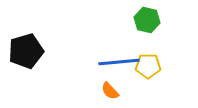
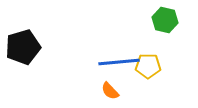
green hexagon: moved 18 px right
black pentagon: moved 3 px left, 4 px up
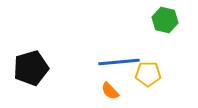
black pentagon: moved 8 px right, 21 px down
yellow pentagon: moved 8 px down
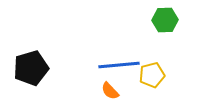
green hexagon: rotated 15 degrees counterclockwise
blue line: moved 3 px down
yellow pentagon: moved 4 px right, 1 px down; rotated 15 degrees counterclockwise
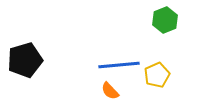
green hexagon: rotated 20 degrees counterclockwise
black pentagon: moved 6 px left, 8 px up
yellow pentagon: moved 5 px right; rotated 10 degrees counterclockwise
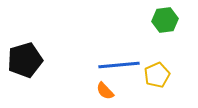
green hexagon: rotated 15 degrees clockwise
orange semicircle: moved 5 px left
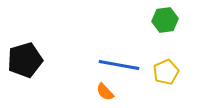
blue line: rotated 15 degrees clockwise
yellow pentagon: moved 9 px right, 3 px up
orange semicircle: moved 1 px down
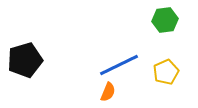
blue line: rotated 36 degrees counterclockwise
orange semicircle: moved 3 px right; rotated 114 degrees counterclockwise
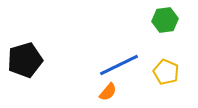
yellow pentagon: rotated 25 degrees counterclockwise
orange semicircle: rotated 18 degrees clockwise
